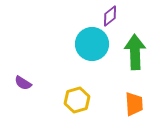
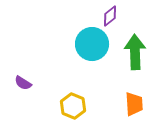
yellow hexagon: moved 4 px left, 6 px down; rotated 20 degrees counterclockwise
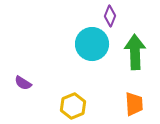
purple diamond: rotated 30 degrees counterclockwise
yellow hexagon: rotated 15 degrees clockwise
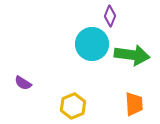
green arrow: moved 3 px left, 3 px down; rotated 100 degrees clockwise
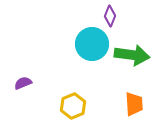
purple semicircle: rotated 126 degrees clockwise
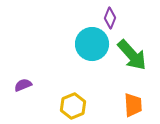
purple diamond: moved 2 px down
green arrow: rotated 40 degrees clockwise
purple semicircle: moved 2 px down
orange trapezoid: moved 1 px left, 1 px down
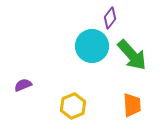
purple diamond: rotated 15 degrees clockwise
cyan circle: moved 2 px down
orange trapezoid: moved 1 px left
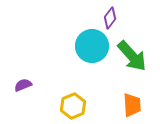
green arrow: moved 1 px down
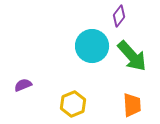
purple diamond: moved 9 px right, 2 px up
yellow hexagon: moved 2 px up
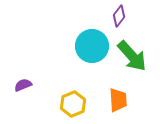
orange trapezoid: moved 14 px left, 5 px up
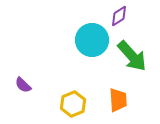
purple diamond: rotated 20 degrees clockwise
cyan circle: moved 6 px up
purple semicircle: rotated 114 degrees counterclockwise
